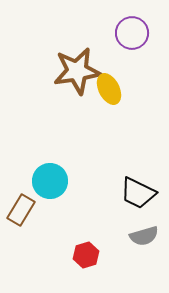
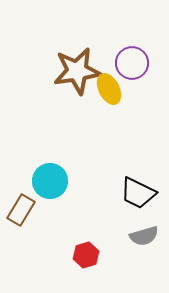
purple circle: moved 30 px down
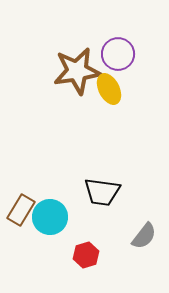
purple circle: moved 14 px left, 9 px up
cyan circle: moved 36 px down
black trapezoid: moved 36 px left, 1 px up; rotated 18 degrees counterclockwise
gray semicircle: rotated 36 degrees counterclockwise
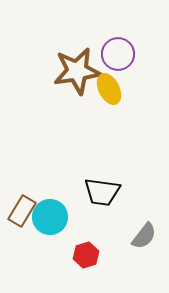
brown rectangle: moved 1 px right, 1 px down
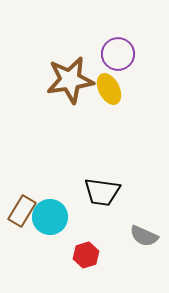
brown star: moved 7 px left, 9 px down
gray semicircle: rotated 76 degrees clockwise
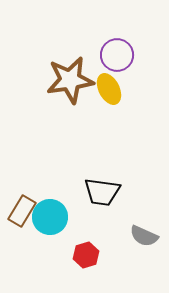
purple circle: moved 1 px left, 1 px down
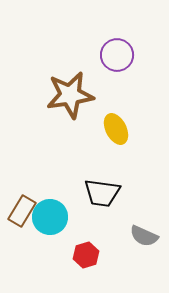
brown star: moved 15 px down
yellow ellipse: moved 7 px right, 40 px down
black trapezoid: moved 1 px down
